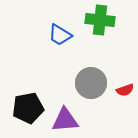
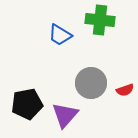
black pentagon: moved 1 px left, 4 px up
purple triangle: moved 5 px up; rotated 44 degrees counterclockwise
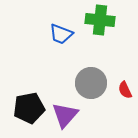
blue trapezoid: moved 1 px right, 1 px up; rotated 10 degrees counterclockwise
red semicircle: rotated 84 degrees clockwise
black pentagon: moved 2 px right, 4 px down
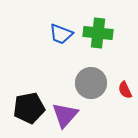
green cross: moved 2 px left, 13 px down
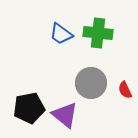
blue trapezoid: rotated 15 degrees clockwise
purple triangle: rotated 32 degrees counterclockwise
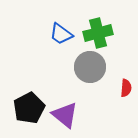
green cross: rotated 20 degrees counterclockwise
gray circle: moved 1 px left, 16 px up
red semicircle: moved 1 px right, 2 px up; rotated 150 degrees counterclockwise
black pentagon: rotated 16 degrees counterclockwise
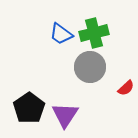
green cross: moved 4 px left
red semicircle: rotated 42 degrees clockwise
black pentagon: rotated 8 degrees counterclockwise
purple triangle: rotated 24 degrees clockwise
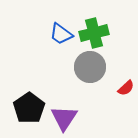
purple triangle: moved 1 px left, 3 px down
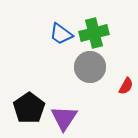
red semicircle: moved 2 px up; rotated 18 degrees counterclockwise
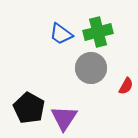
green cross: moved 4 px right, 1 px up
gray circle: moved 1 px right, 1 px down
black pentagon: rotated 8 degrees counterclockwise
